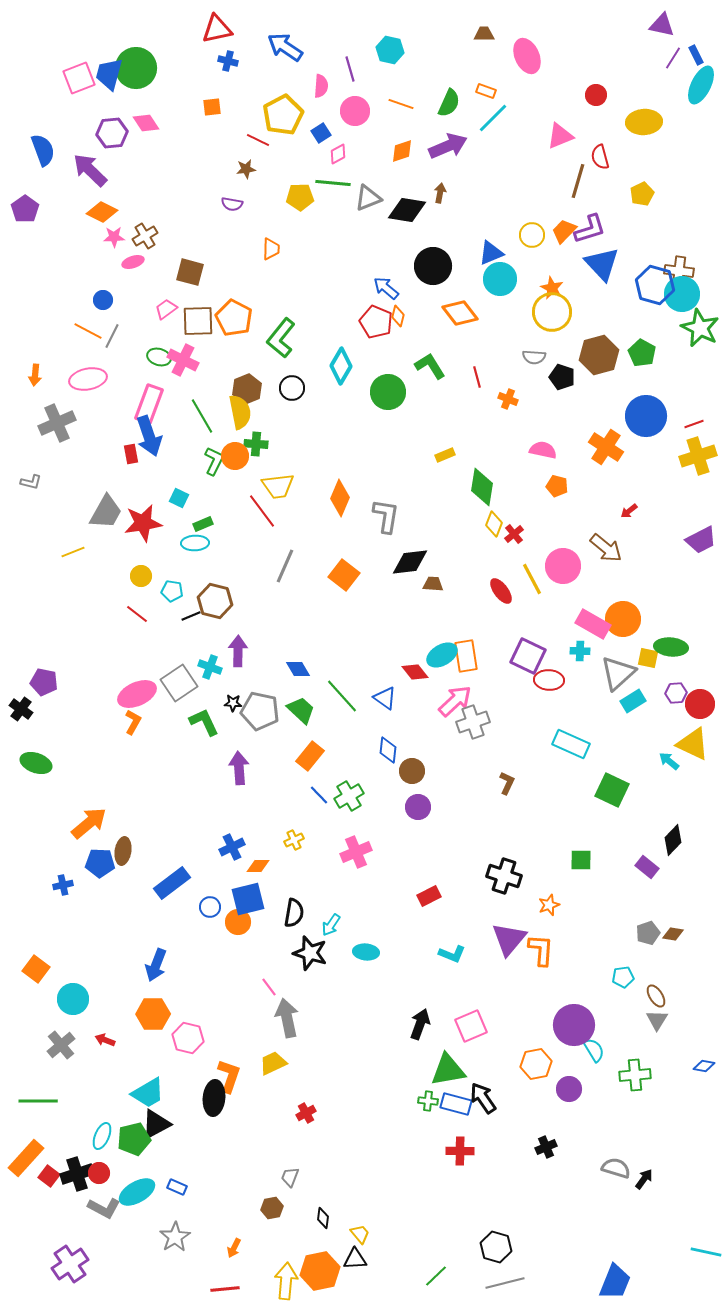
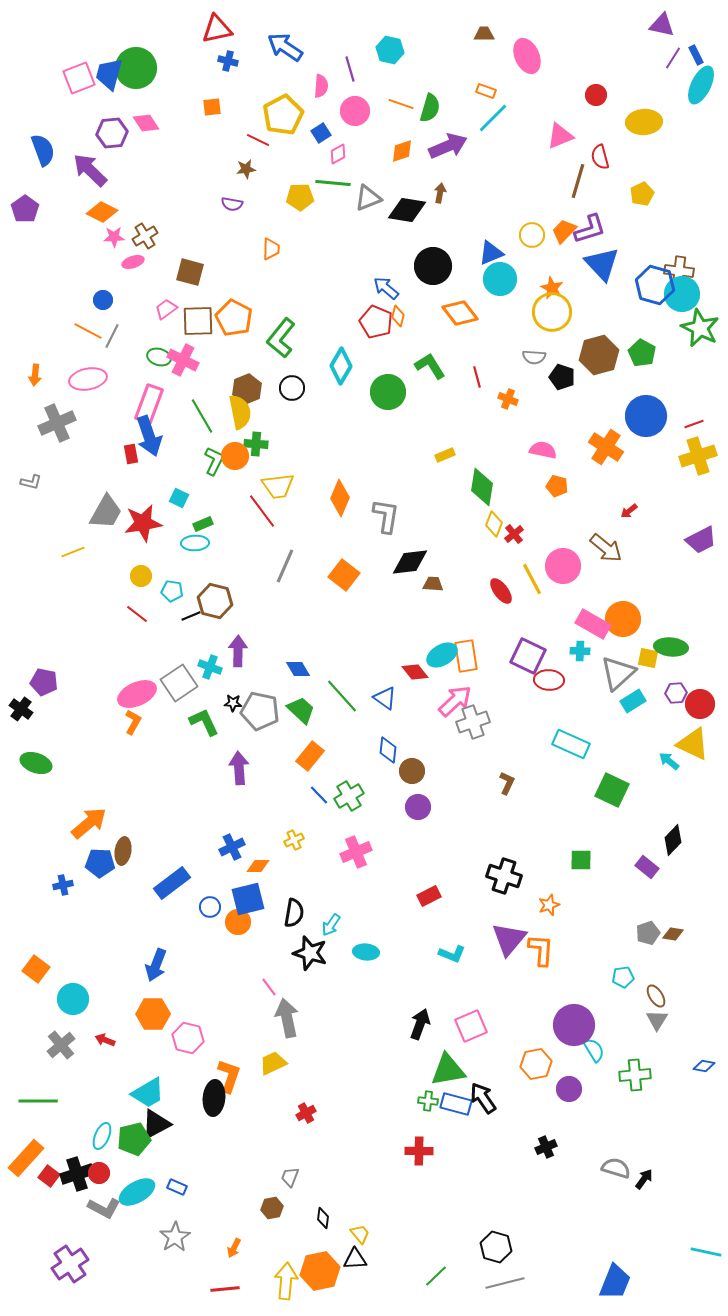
green semicircle at (449, 103): moved 19 px left, 5 px down; rotated 8 degrees counterclockwise
red cross at (460, 1151): moved 41 px left
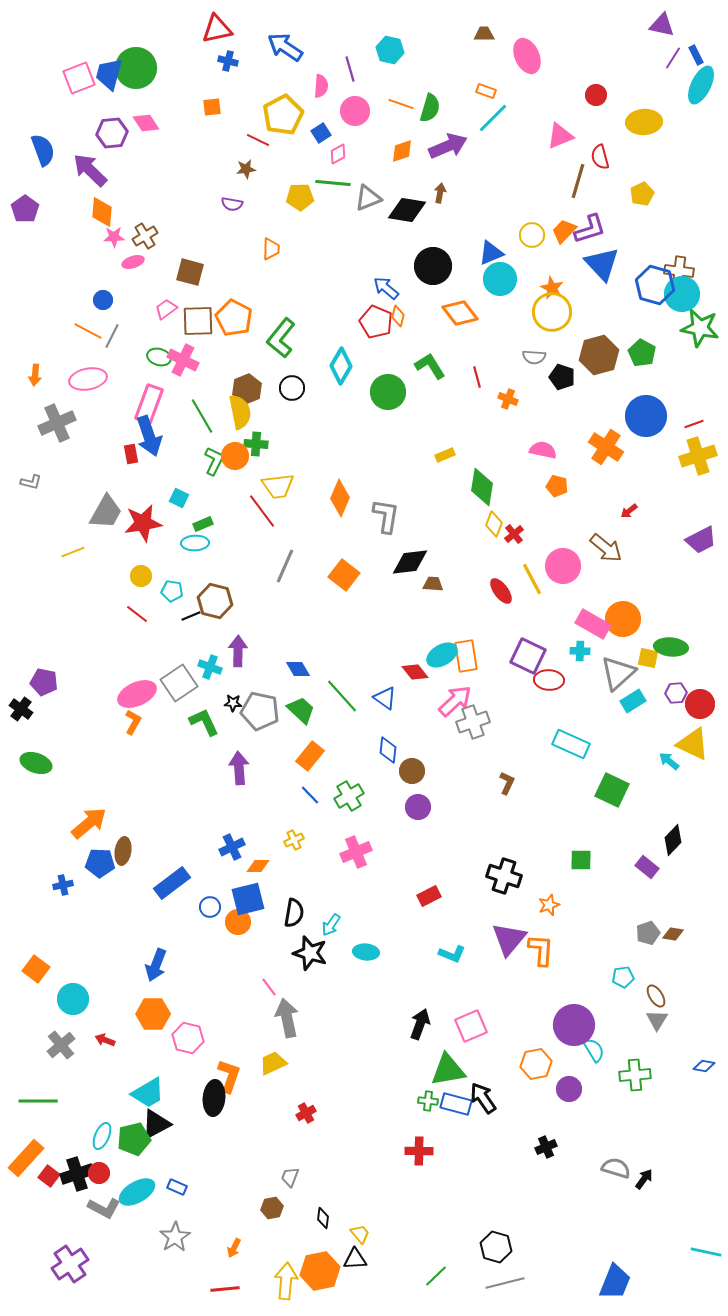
orange diamond at (102, 212): rotated 68 degrees clockwise
green star at (700, 328): rotated 15 degrees counterclockwise
blue line at (319, 795): moved 9 px left
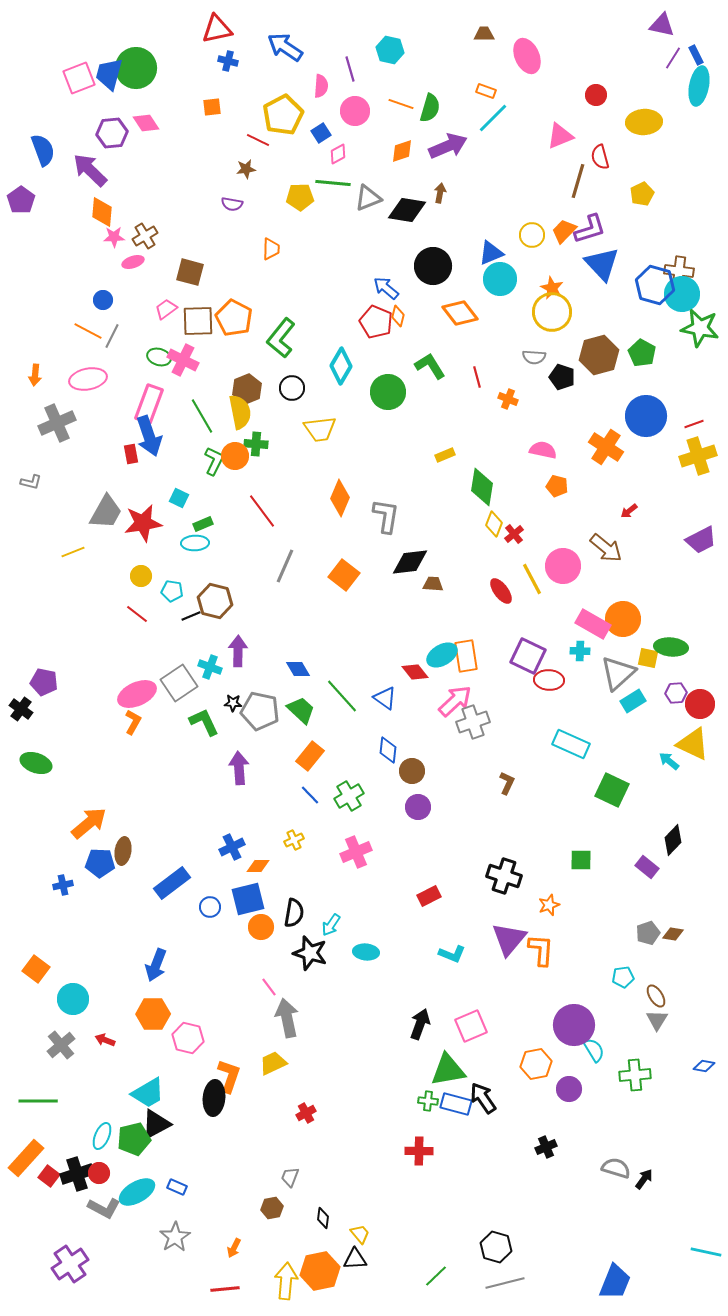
cyan ellipse at (701, 85): moved 2 px left, 1 px down; rotated 15 degrees counterclockwise
purple pentagon at (25, 209): moved 4 px left, 9 px up
yellow trapezoid at (278, 486): moved 42 px right, 57 px up
orange circle at (238, 922): moved 23 px right, 5 px down
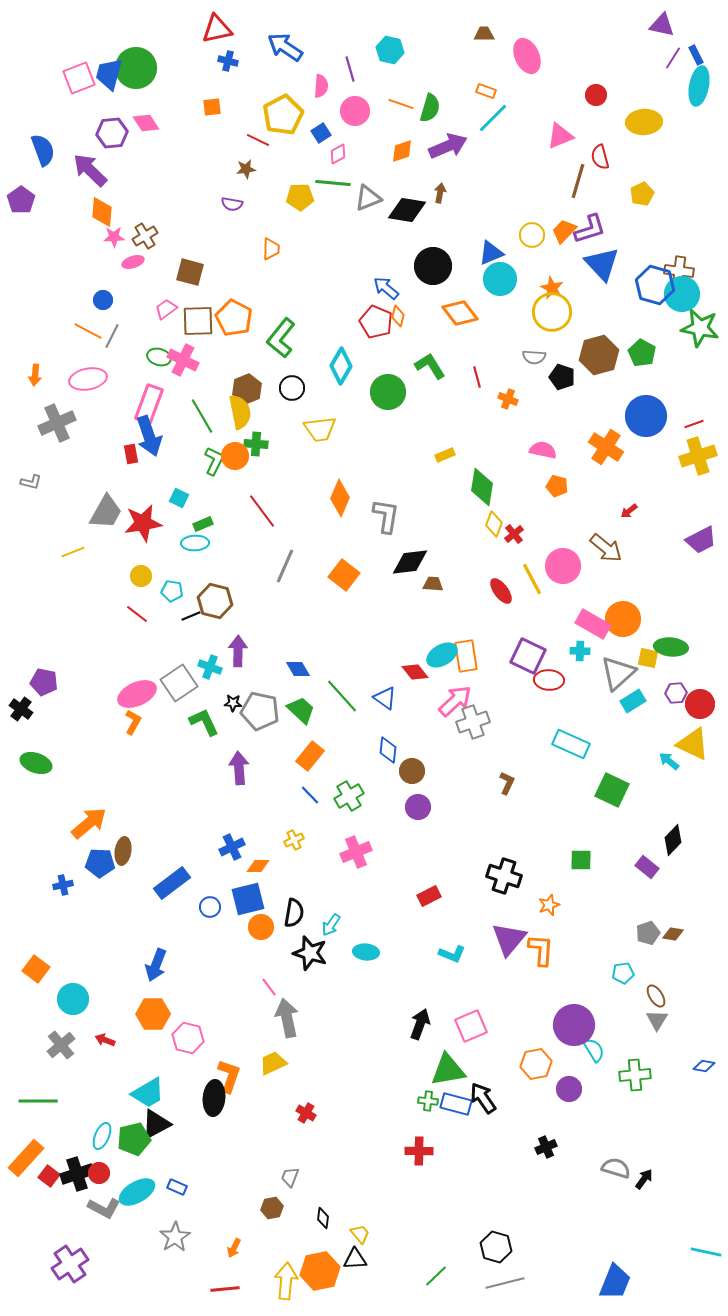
cyan pentagon at (623, 977): moved 4 px up
red cross at (306, 1113): rotated 30 degrees counterclockwise
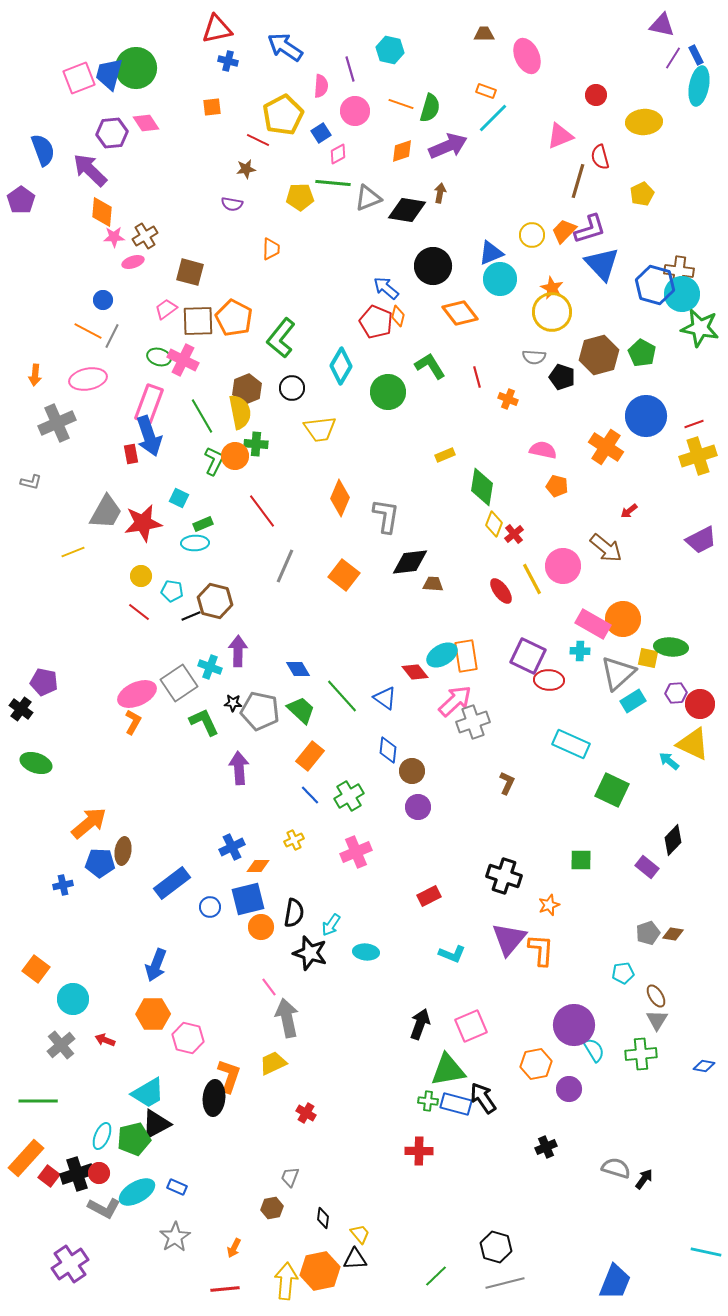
red line at (137, 614): moved 2 px right, 2 px up
green cross at (635, 1075): moved 6 px right, 21 px up
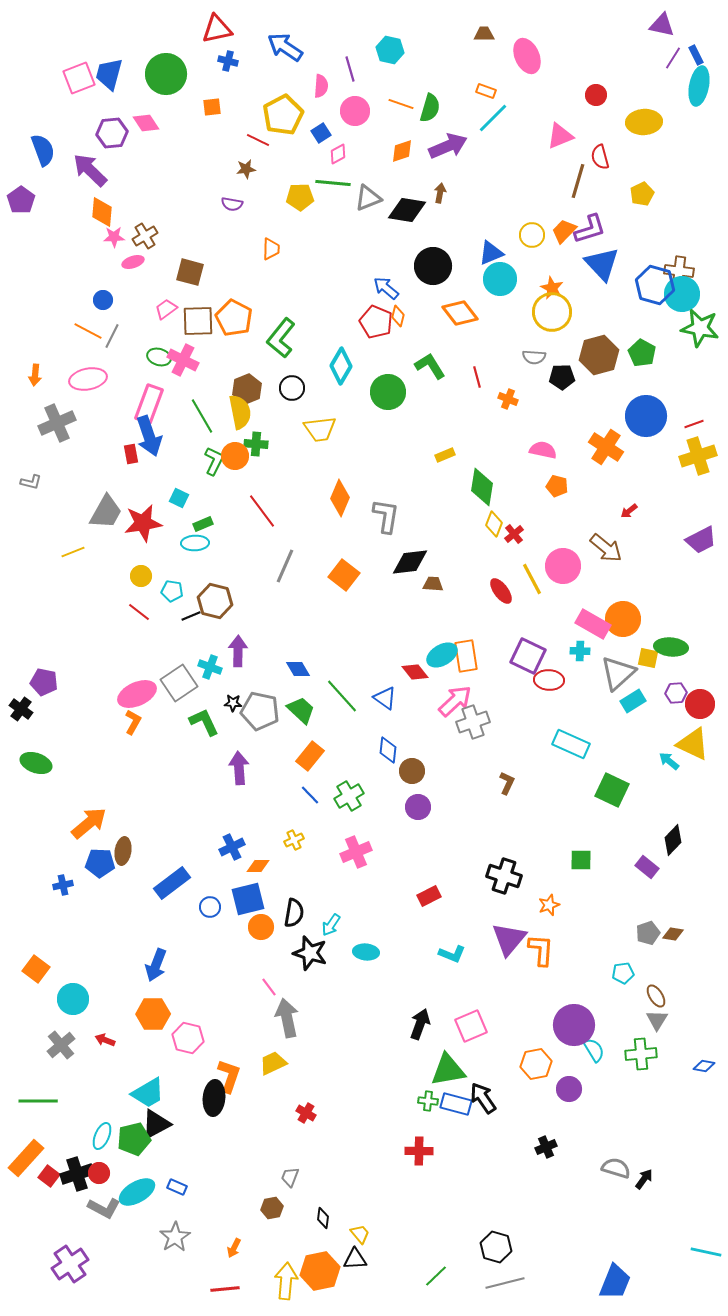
green circle at (136, 68): moved 30 px right, 6 px down
black pentagon at (562, 377): rotated 20 degrees counterclockwise
